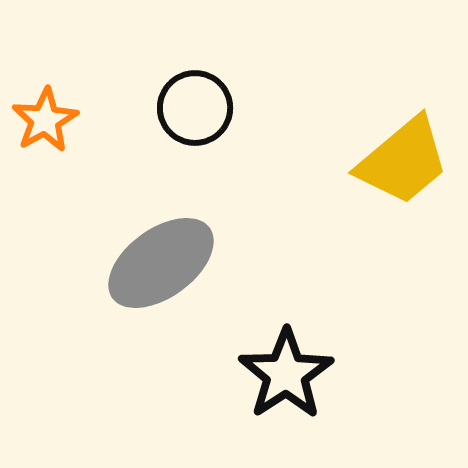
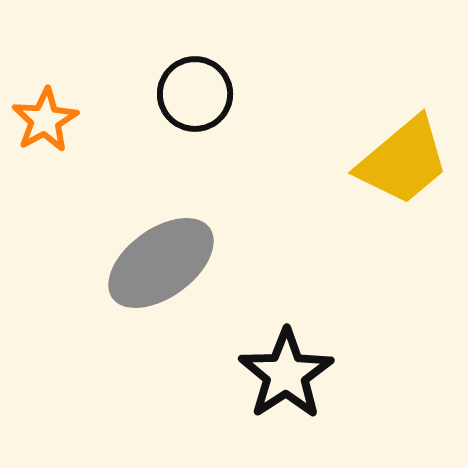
black circle: moved 14 px up
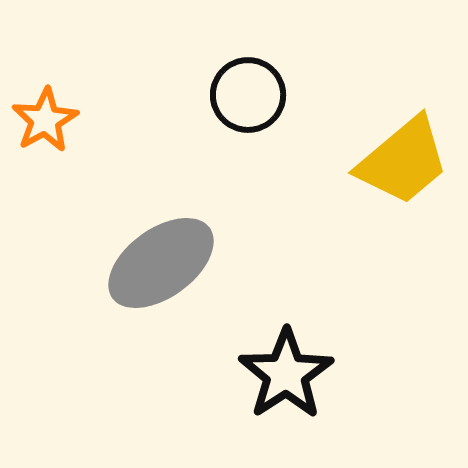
black circle: moved 53 px right, 1 px down
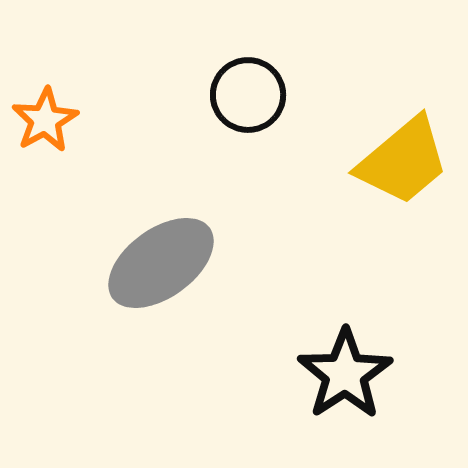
black star: moved 59 px right
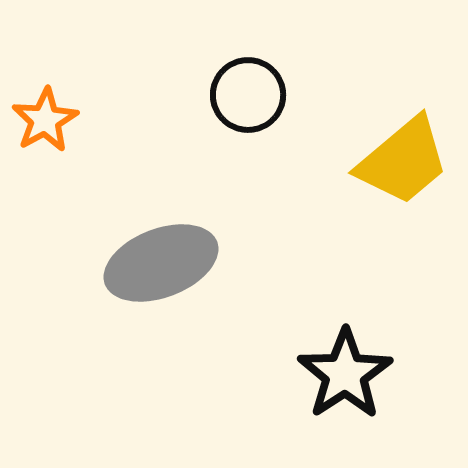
gray ellipse: rotated 15 degrees clockwise
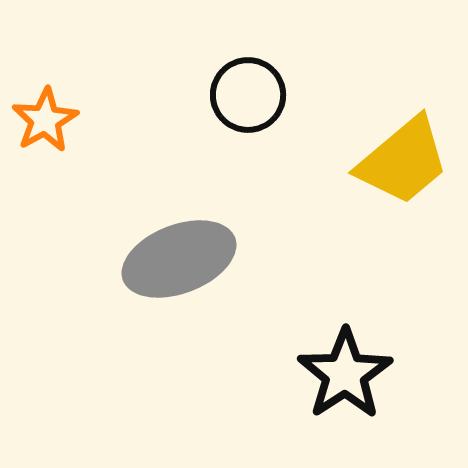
gray ellipse: moved 18 px right, 4 px up
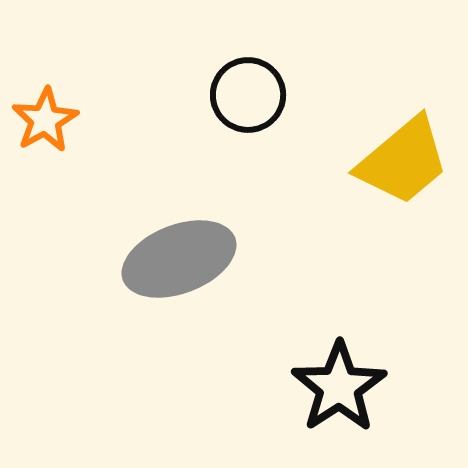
black star: moved 6 px left, 13 px down
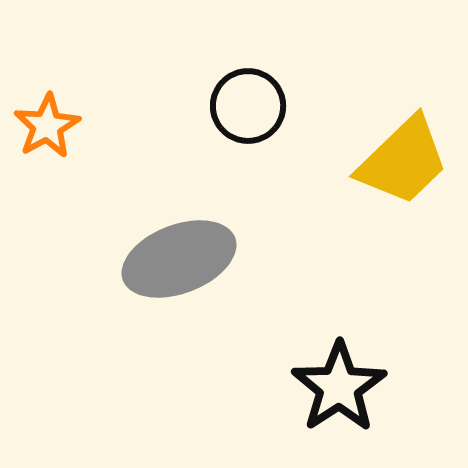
black circle: moved 11 px down
orange star: moved 2 px right, 6 px down
yellow trapezoid: rotated 4 degrees counterclockwise
